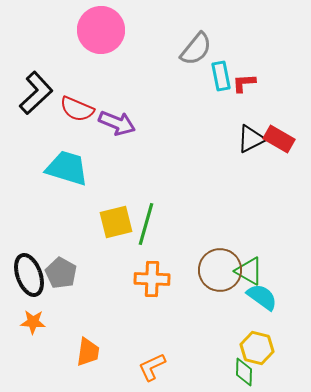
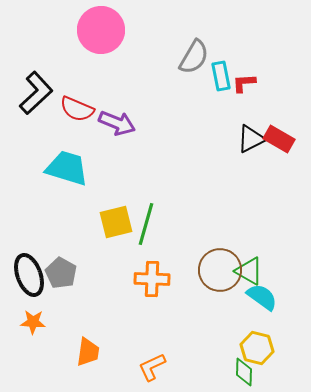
gray semicircle: moved 2 px left, 8 px down; rotated 9 degrees counterclockwise
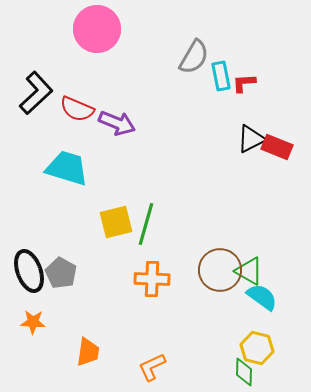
pink circle: moved 4 px left, 1 px up
red rectangle: moved 2 px left, 8 px down; rotated 8 degrees counterclockwise
black ellipse: moved 4 px up
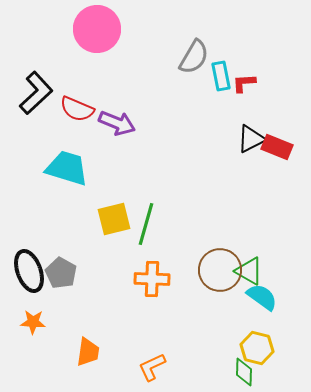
yellow square: moved 2 px left, 3 px up
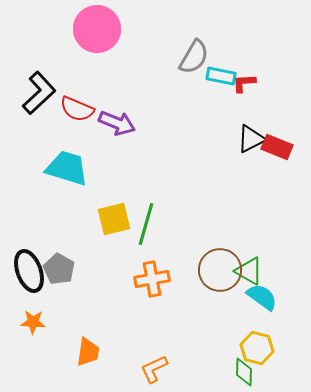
cyan rectangle: rotated 68 degrees counterclockwise
black L-shape: moved 3 px right
gray pentagon: moved 2 px left, 4 px up
orange cross: rotated 12 degrees counterclockwise
orange L-shape: moved 2 px right, 2 px down
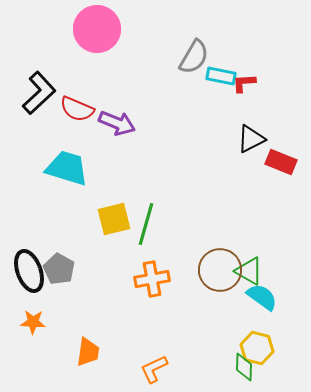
red rectangle: moved 4 px right, 15 px down
green diamond: moved 5 px up
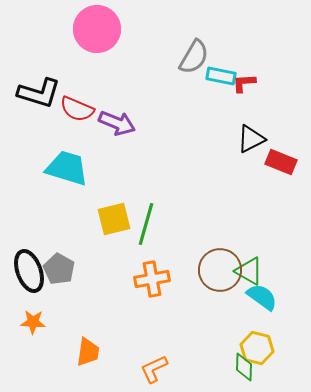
black L-shape: rotated 60 degrees clockwise
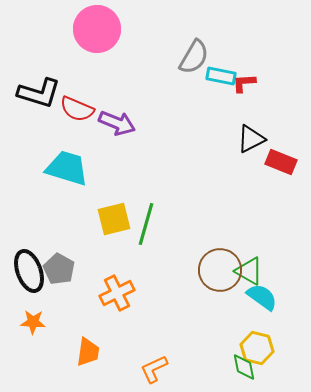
orange cross: moved 35 px left, 14 px down; rotated 16 degrees counterclockwise
green diamond: rotated 12 degrees counterclockwise
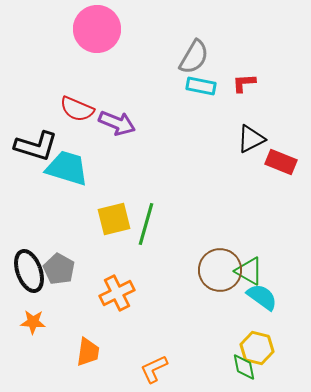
cyan rectangle: moved 20 px left, 10 px down
black L-shape: moved 3 px left, 53 px down
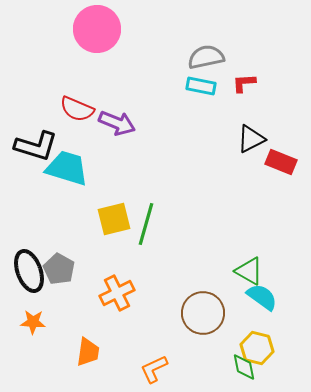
gray semicircle: moved 12 px right; rotated 132 degrees counterclockwise
brown circle: moved 17 px left, 43 px down
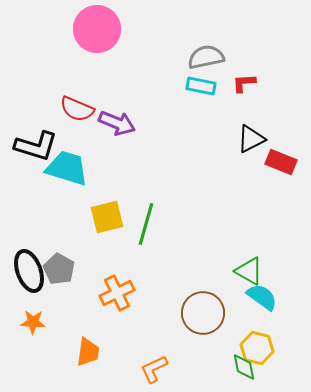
yellow square: moved 7 px left, 2 px up
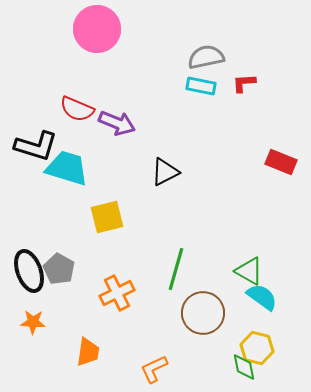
black triangle: moved 86 px left, 33 px down
green line: moved 30 px right, 45 px down
